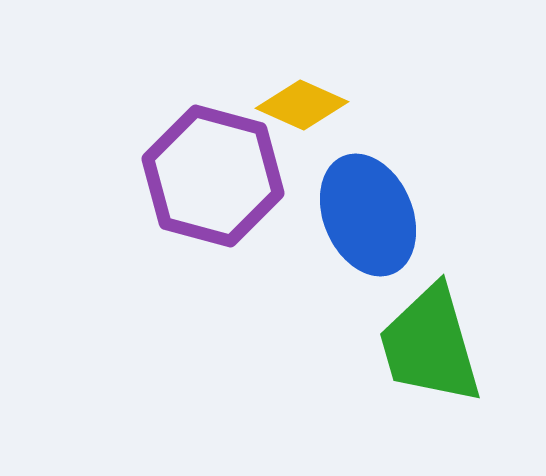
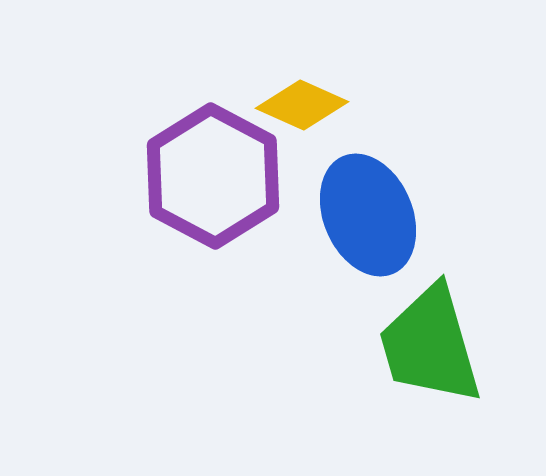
purple hexagon: rotated 13 degrees clockwise
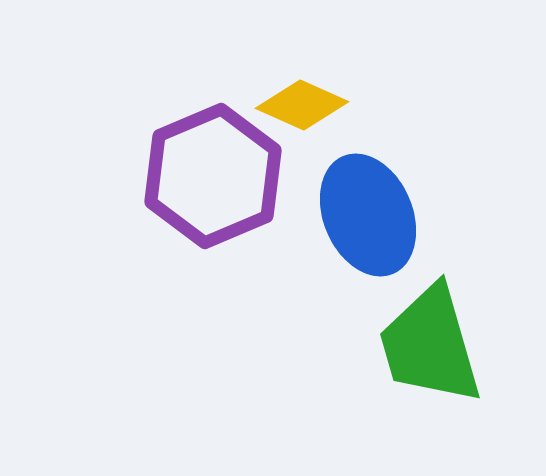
purple hexagon: rotated 9 degrees clockwise
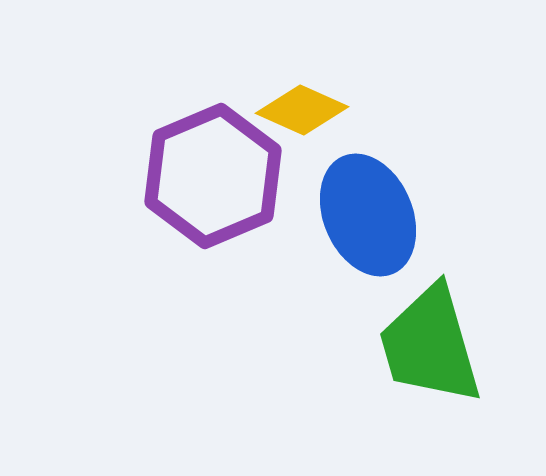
yellow diamond: moved 5 px down
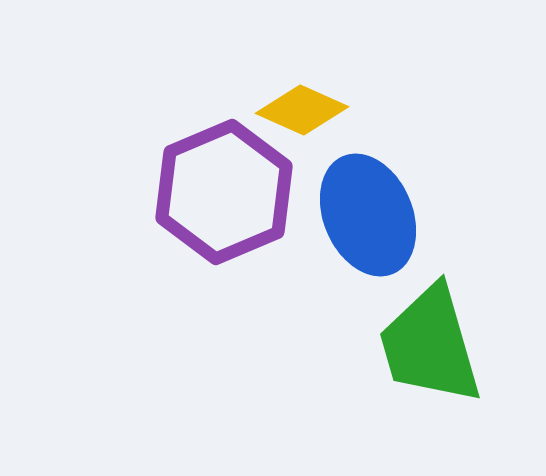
purple hexagon: moved 11 px right, 16 px down
